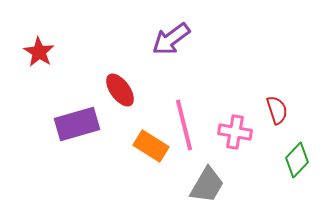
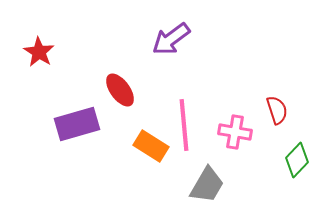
pink line: rotated 9 degrees clockwise
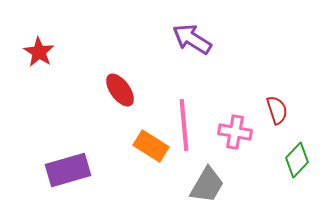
purple arrow: moved 21 px right; rotated 69 degrees clockwise
purple rectangle: moved 9 px left, 46 px down
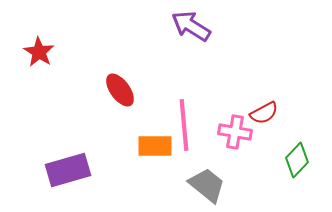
purple arrow: moved 1 px left, 13 px up
red semicircle: moved 13 px left, 3 px down; rotated 80 degrees clockwise
orange rectangle: moved 4 px right; rotated 32 degrees counterclockwise
gray trapezoid: rotated 81 degrees counterclockwise
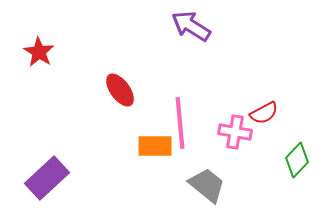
pink line: moved 4 px left, 2 px up
purple rectangle: moved 21 px left, 8 px down; rotated 27 degrees counterclockwise
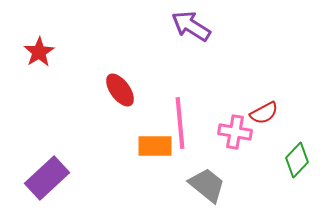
red star: rotated 8 degrees clockwise
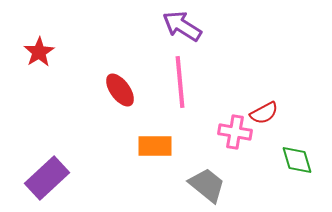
purple arrow: moved 9 px left
pink line: moved 41 px up
green diamond: rotated 60 degrees counterclockwise
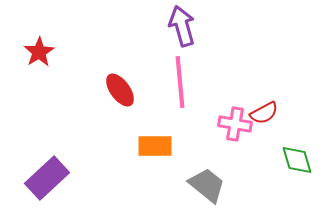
purple arrow: rotated 42 degrees clockwise
pink cross: moved 8 px up
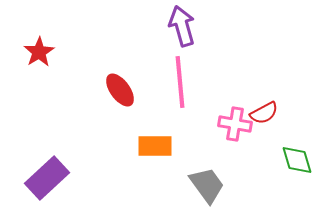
gray trapezoid: rotated 15 degrees clockwise
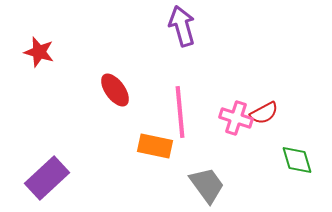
red star: rotated 24 degrees counterclockwise
pink line: moved 30 px down
red ellipse: moved 5 px left
pink cross: moved 1 px right, 6 px up; rotated 8 degrees clockwise
orange rectangle: rotated 12 degrees clockwise
